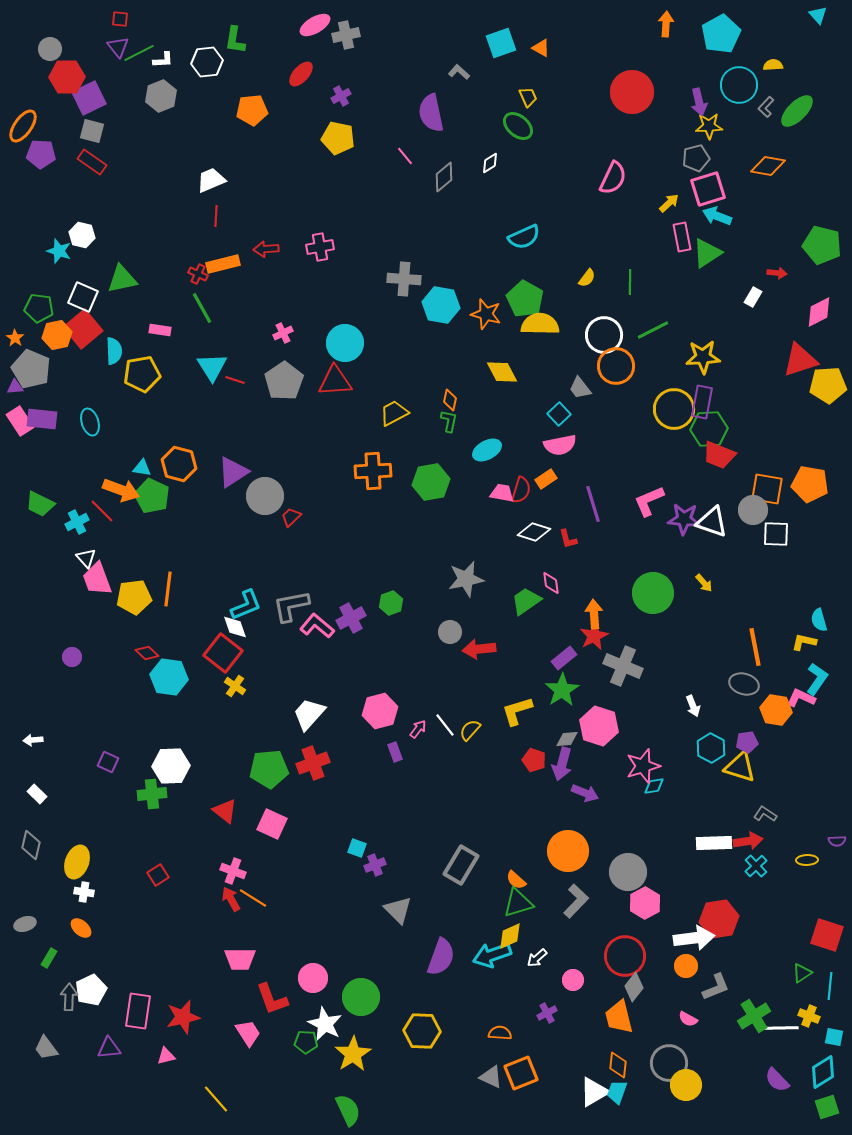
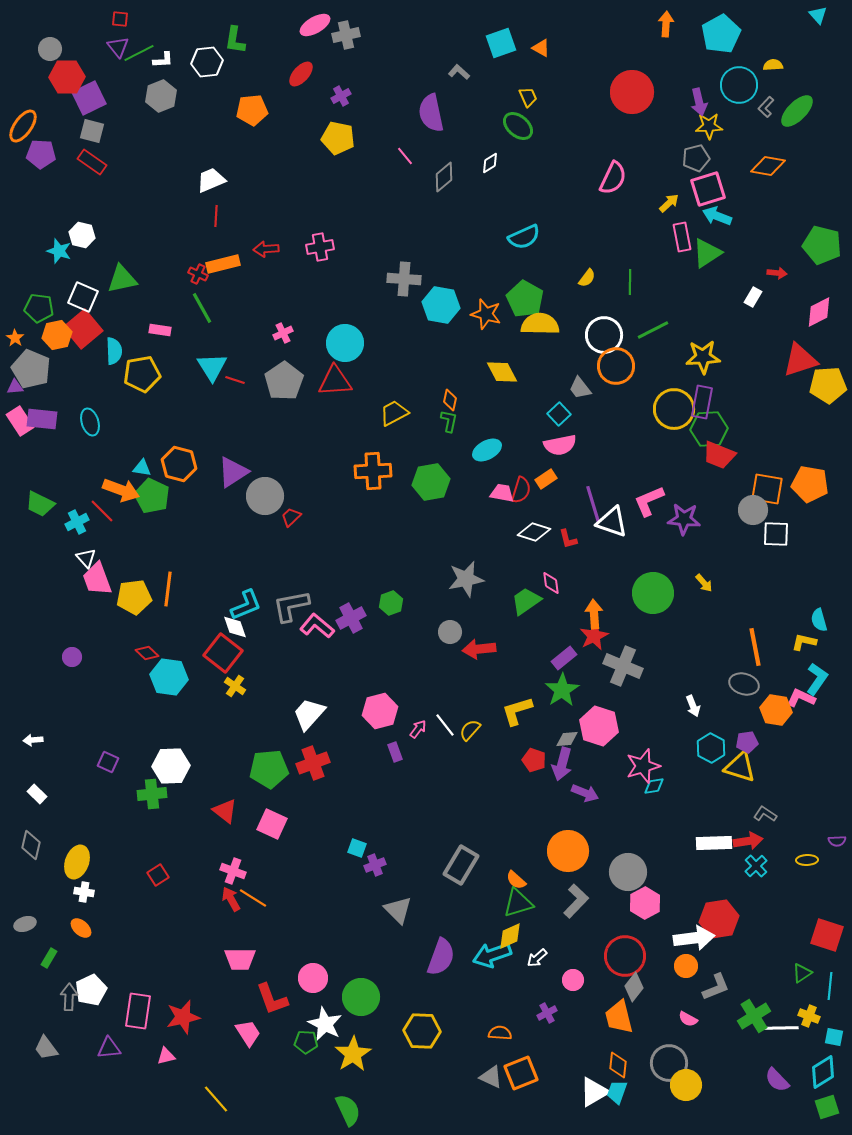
white triangle at (712, 522): moved 100 px left
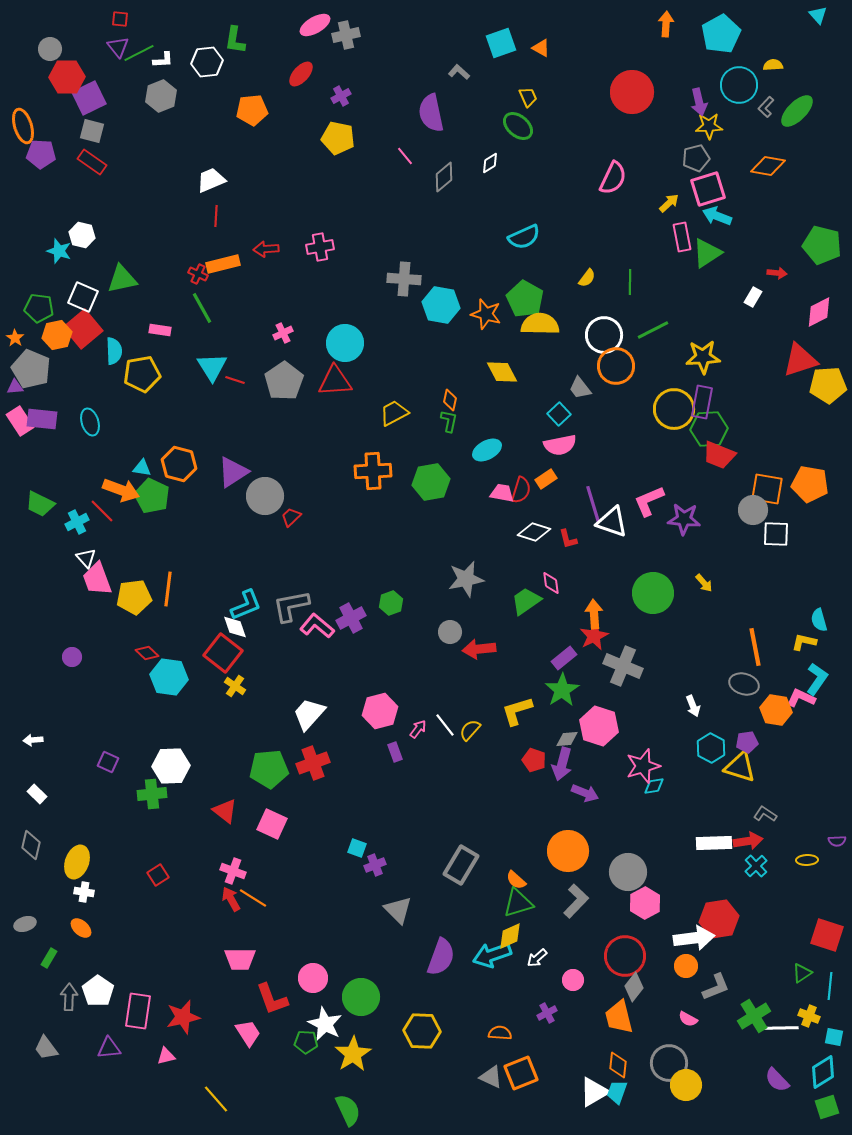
orange ellipse at (23, 126): rotated 52 degrees counterclockwise
white pentagon at (91, 990): moved 7 px right, 1 px down; rotated 12 degrees counterclockwise
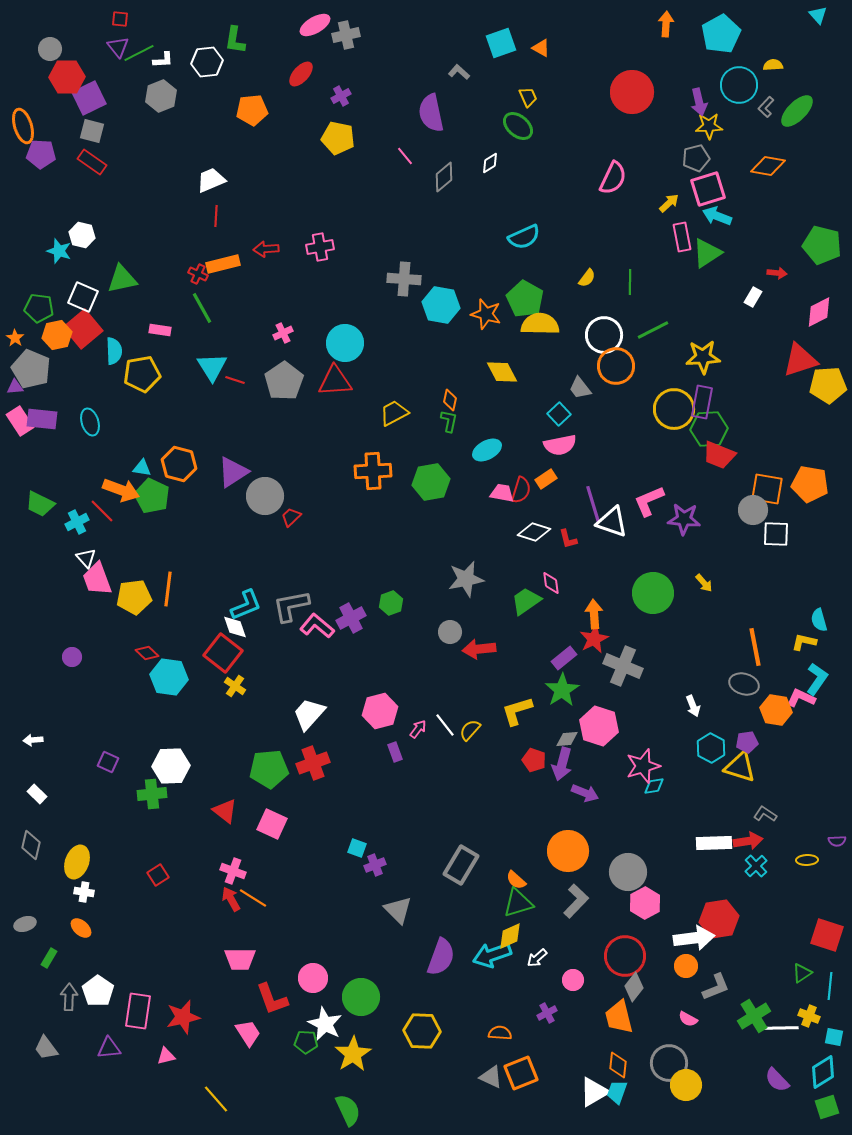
red star at (594, 636): moved 3 px down
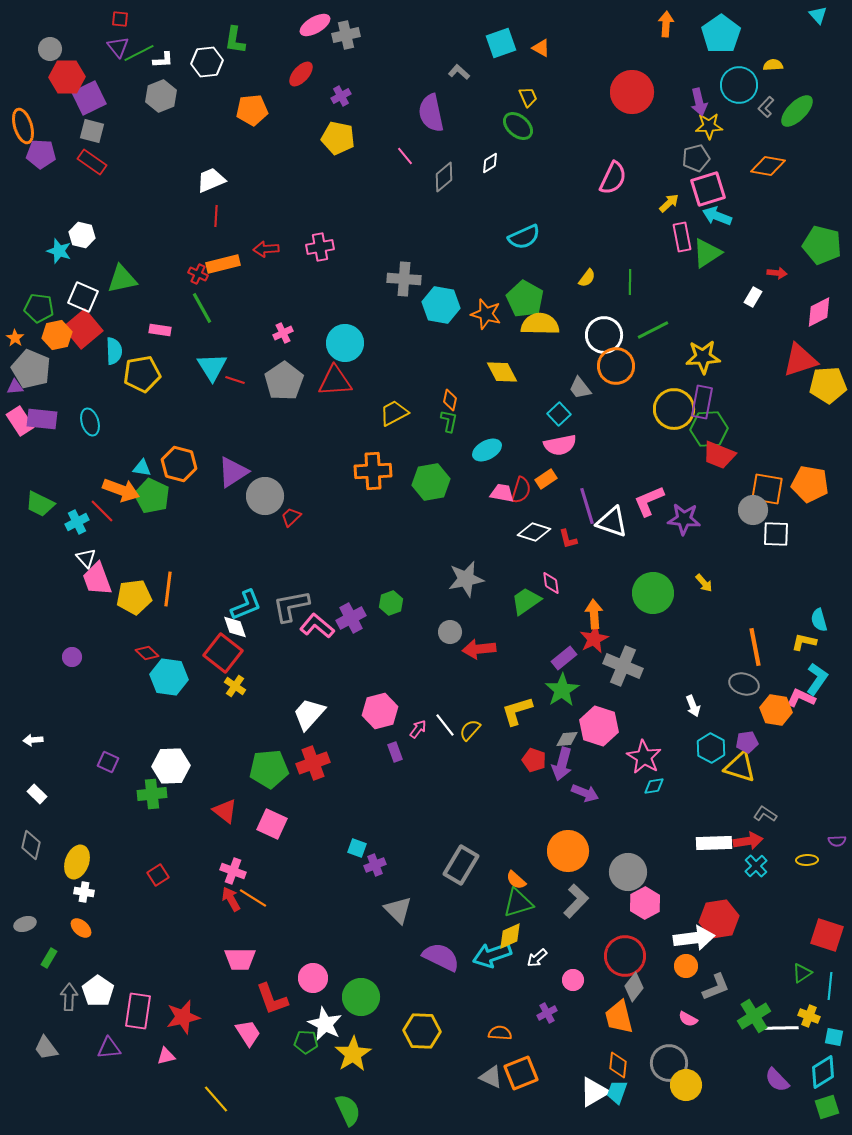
cyan pentagon at (721, 34): rotated 6 degrees counterclockwise
purple line at (593, 504): moved 6 px left, 2 px down
pink star at (643, 766): moved 1 px right, 9 px up; rotated 24 degrees counterclockwise
purple semicircle at (441, 957): rotated 84 degrees counterclockwise
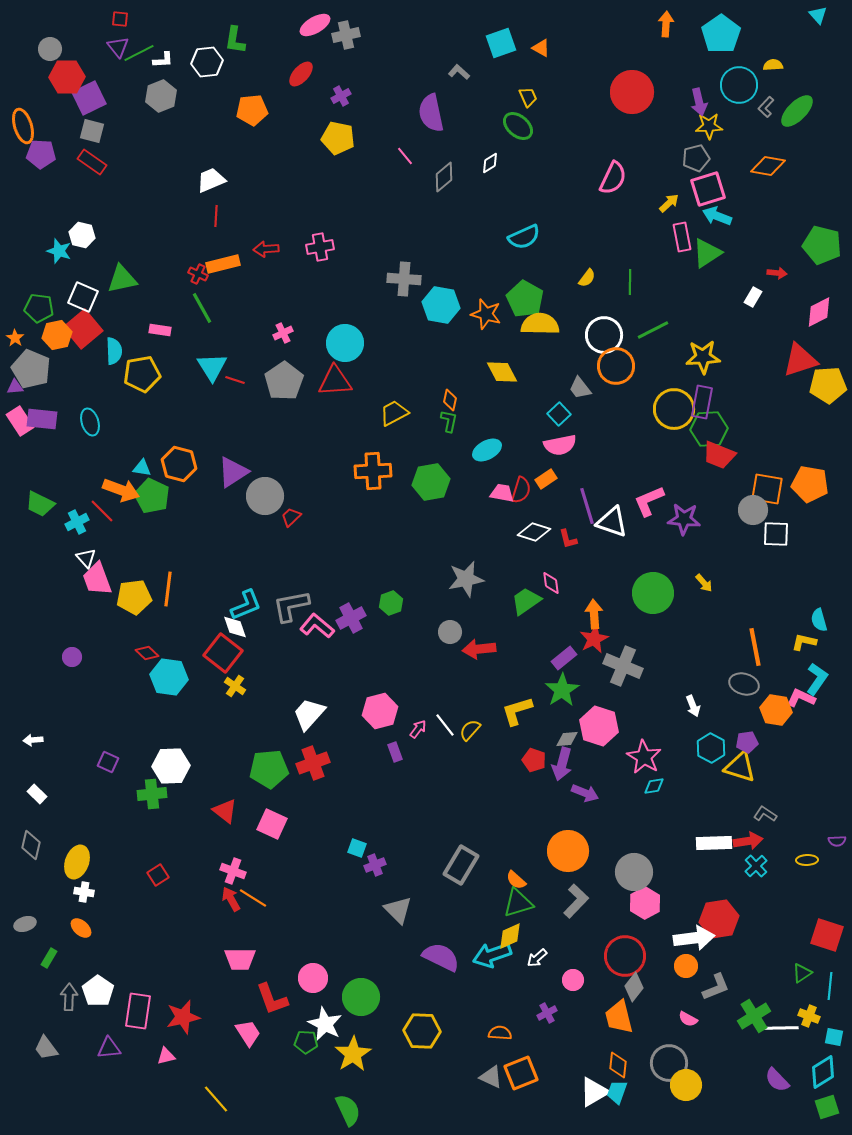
gray circle at (628, 872): moved 6 px right
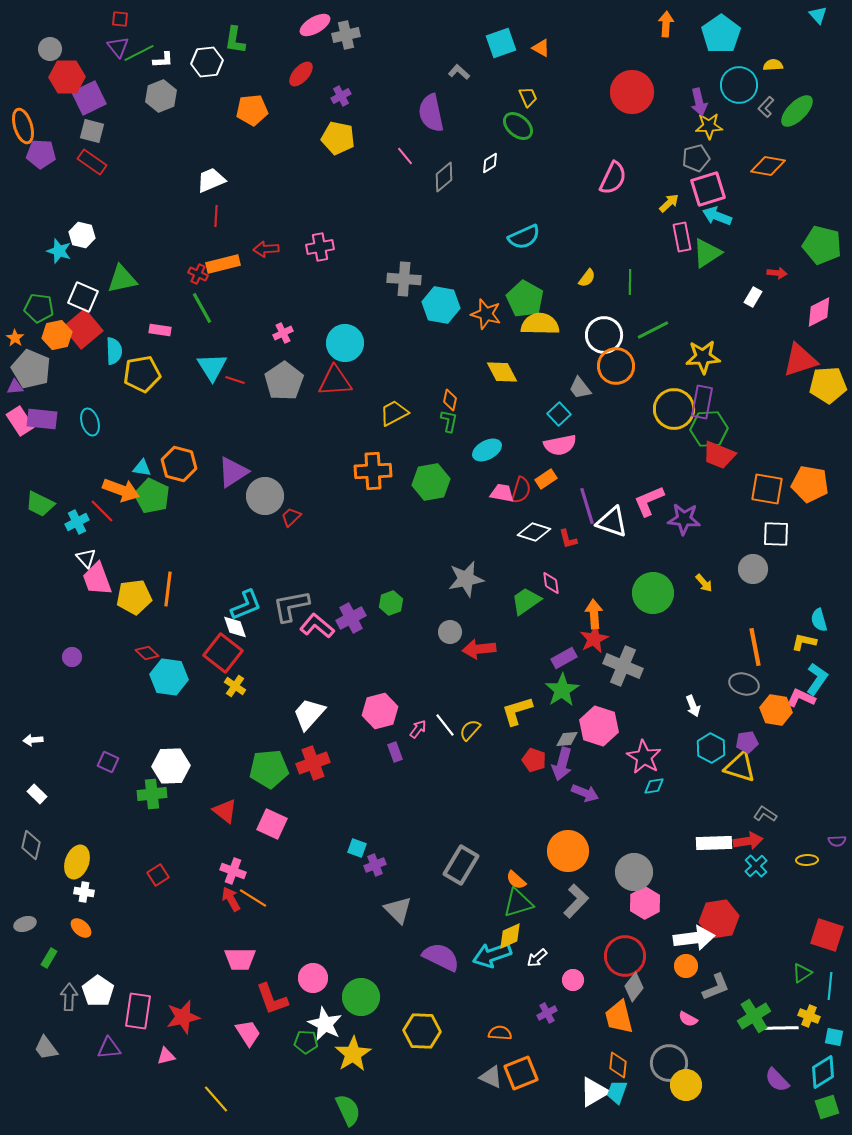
gray circle at (753, 510): moved 59 px down
purple rectangle at (564, 658): rotated 10 degrees clockwise
